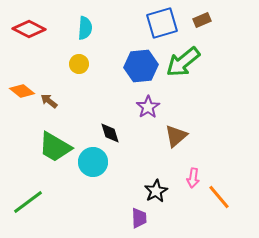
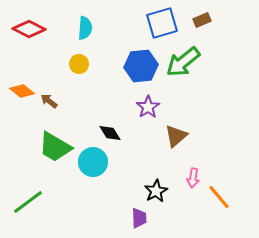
black diamond: rotated 15 degrees counterclockwise
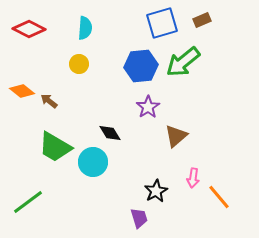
purple trapezoid: rotated 15 degrees counterclockwise
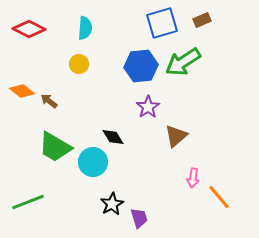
green arrow: rotated 6 degrees clockwise
black diamond: moved 3 px right, 4 px down
black star: moved 44 px left, 13 px down
green line: rotated 16 degrees clockwise
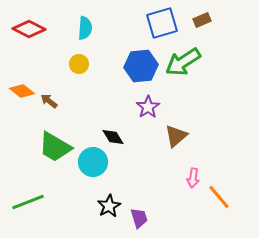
black star: moved 3 px left, 2 px down
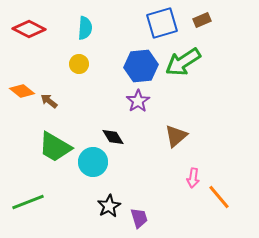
purple star: moved 10 px left, 6 px up
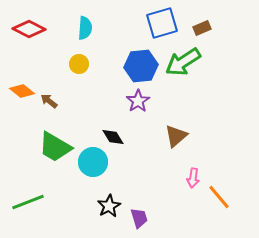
brown rectangle: moved 8 px down
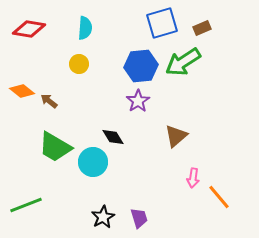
red diamond: rotated 16 degrees counterclockwise
green line: moved 2 px left, 3 px down
black star: moved 6 px left, 11 px down
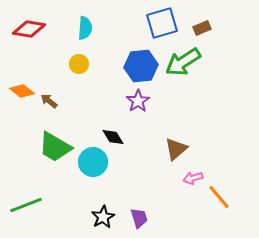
brown triangle: moved 13 px down
pink arrow: rotated 66 degrees clockwise
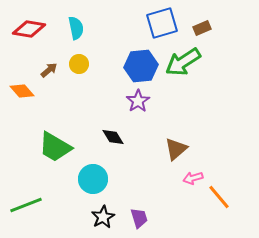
cyan semicircle: moved 9 px left; rotated 15 degrees counterclockwise
orange diamond: rotated 10 degrees clockwise
brown arrow: moved 31 px up; rotated 102 degrees clockwise
cyan circle: moved 17 px down
